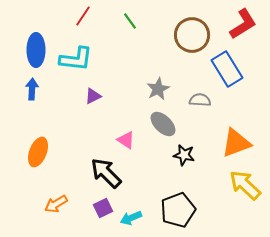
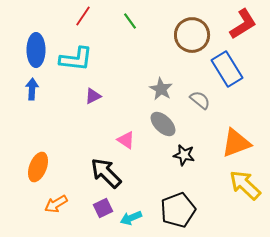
gray star: moved 3 px right; rotated 15 degrees counterclockwise
gray semicircle: rotated 35 degrees clockwise
orange ellipse: moved 15 px down
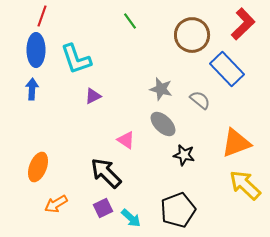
red line: moved 41 px left; rotated 15 degrees counterclockwise
red L-shape: rotated 12 degrees counterclockwise
cyan L-shape: rotated 64 degrees clockwise
blue rectangle: rotated 12 degrees counterclockwise
gray star: rotated 15 degrees counterclockwise
cyan arrow: rotated 115 degrees counterclockwise
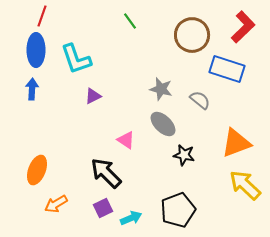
red L-shape: moved 3 px down
blue rectangle: rotated 28 degrees counterclockwise
orange ellipse: moved 1 px left, 3 px down
cyan arrow: rotated 65 degrees counterclockwise
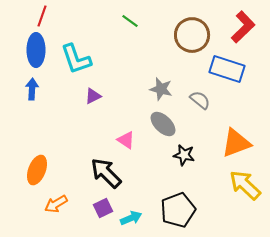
green line: rotated 18 degrees counterclockwise
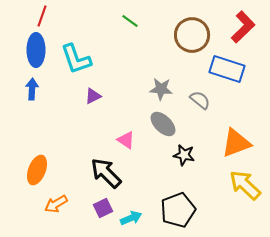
gray star: rotated 10 degrees counterclockwise
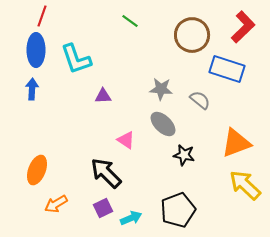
purple triangle: moved 10 px right; rotated 24 degrees clockwise
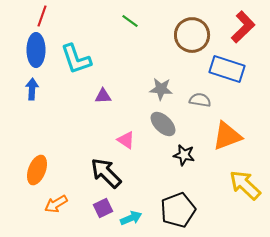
gray semicircle: rotated 30 degrees counterclockwise
orange triangle: moved 9 px left, 7 px up
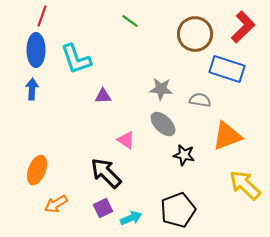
brown circle: moved 3 px right, 1 px up
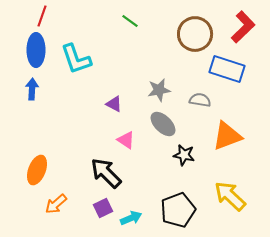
gray star: moved 2 px left, 1 px down; rotated 15 degrees counterclockwise
purple triangle: moved 11 px right, 8 px down; rotated 30 degrees clockwise
yellow arrow: moved 15 px left, 11 px down
orange arrow: rotated 10 degrees counterclockwise
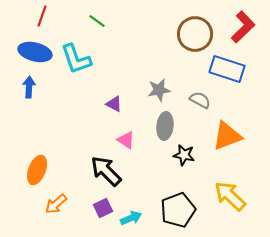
green line: moved 33 px left
blue ellipse: moved 1 px left, 2 px down; rotated 76 degrees counterclockwise
blue arrow: moved 3 px left, 2 px up
gray semicircle: rotated 20 degrees clockwise
gray ellipse: moved 2 px right, 2 px down; rotated 52 degrees clockwise
black arrow: moved 2 px up
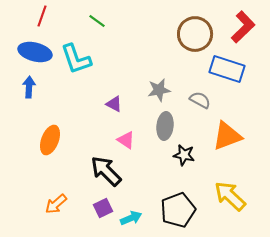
orange ellipse: moved 13 px right, 30 px up
